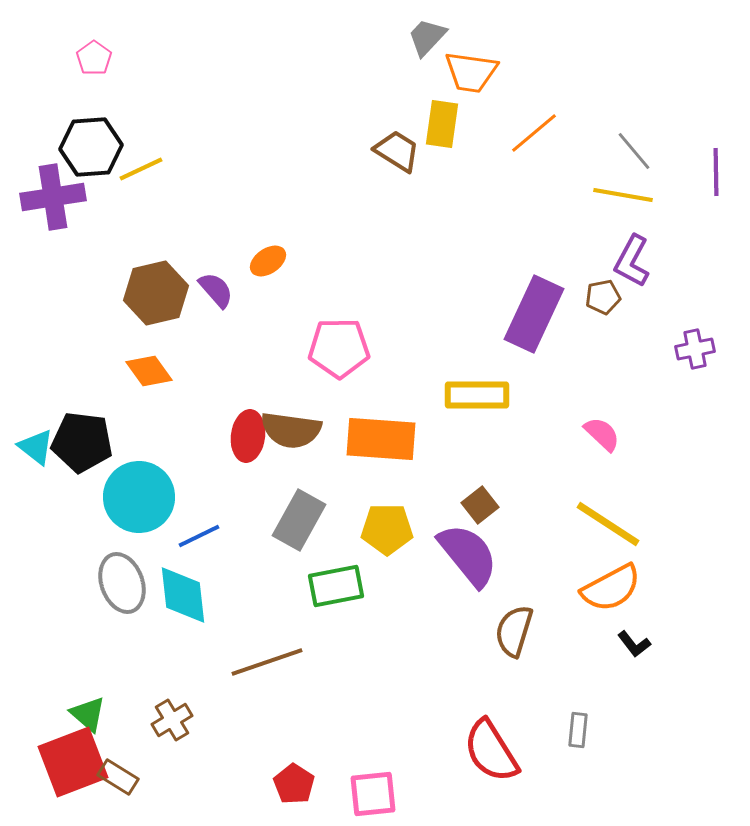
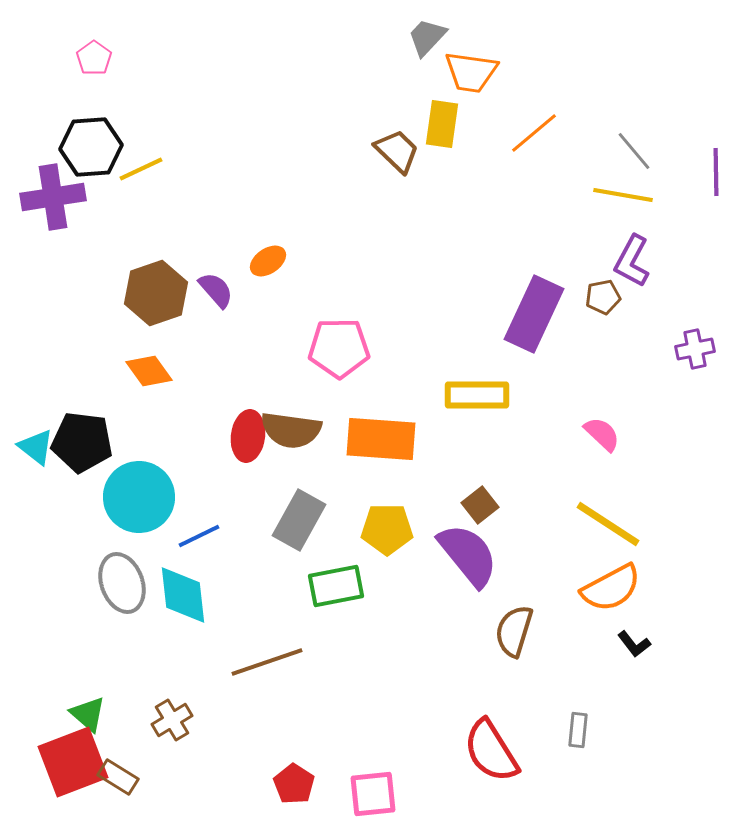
brown trapezoid at (397, 151): rotated 12 degrees clockwise
brown hexagon at (156, 293): rotated 6 degrees counterclockwise
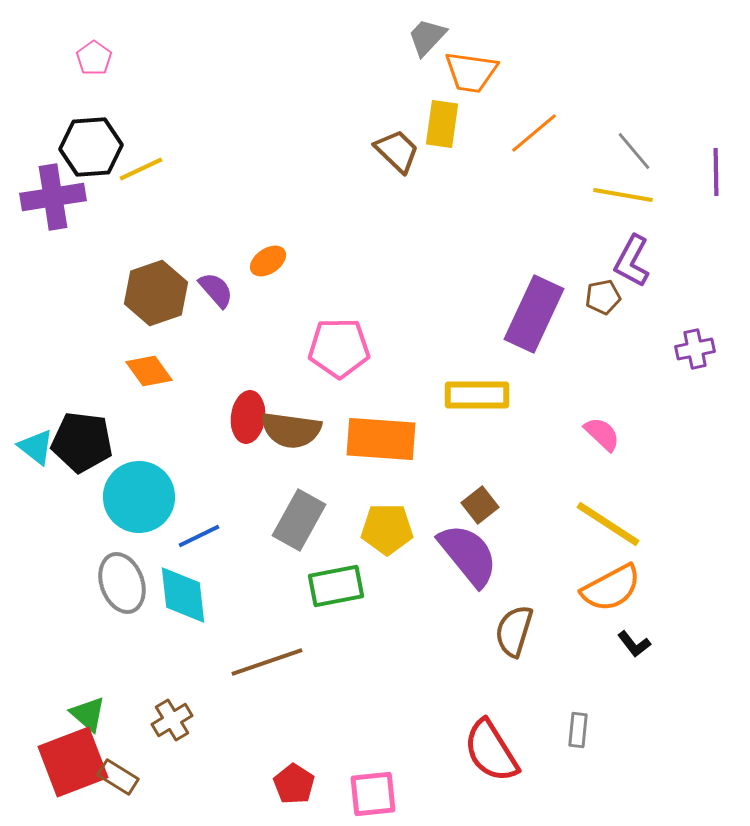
red ellipse at (248, 436): moved 19 px up
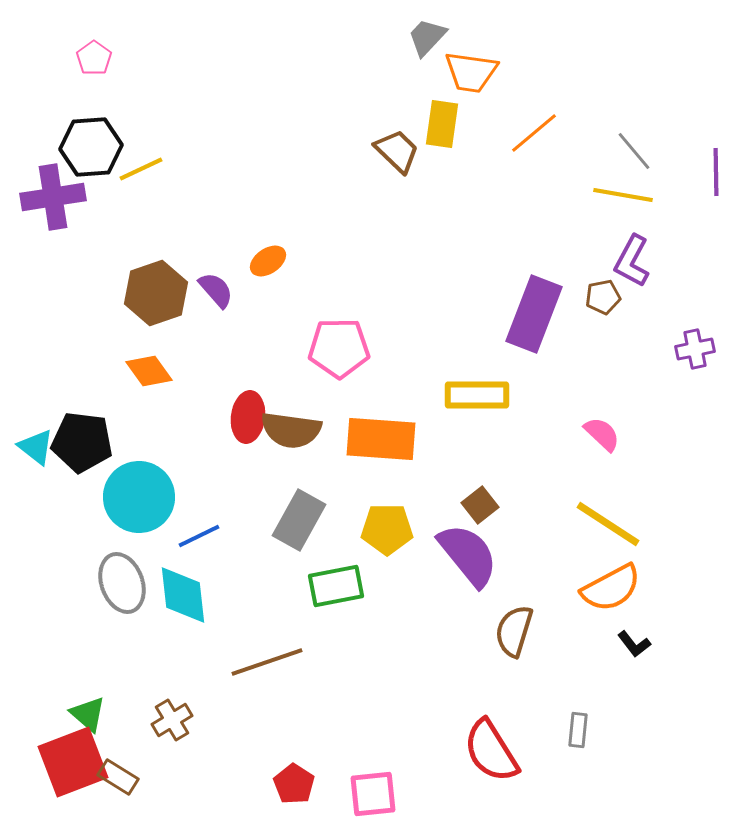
purple rectangle at (534, 314): rotated 4 degrees counterclockwise
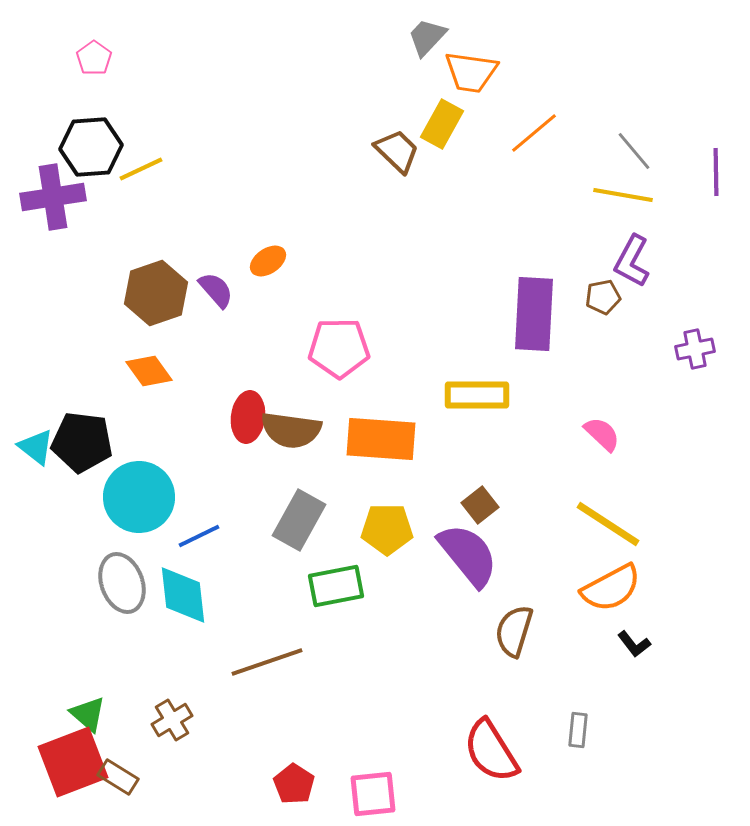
yellow rectangle at (442, 124): rotated 21 degrees clockwise
purple rectangle at (534, 314): rotated 18 degrees counterclockwise
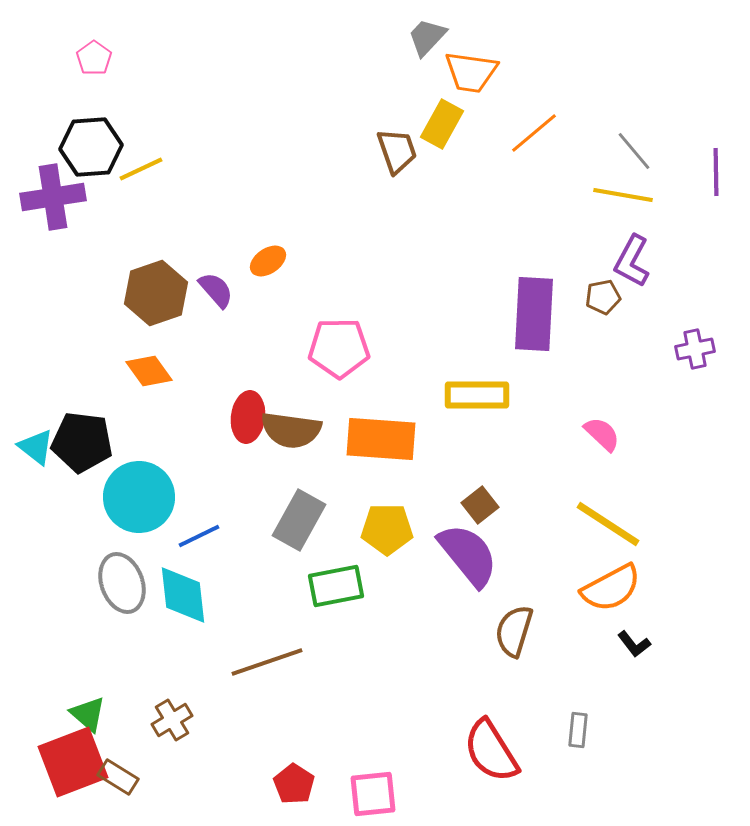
brown trapezoid at (397, 151): rotated 27 degrees clockwise
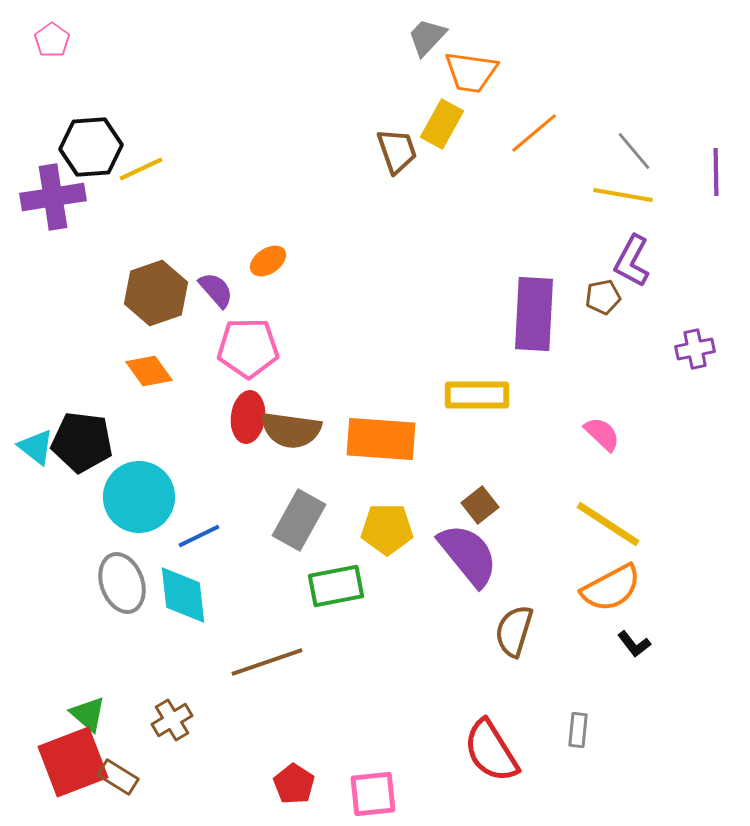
pink pentagon at (94, 58): moved 42 px left, 18 px up
pink pentagon at (339, 348): moved 91 px left
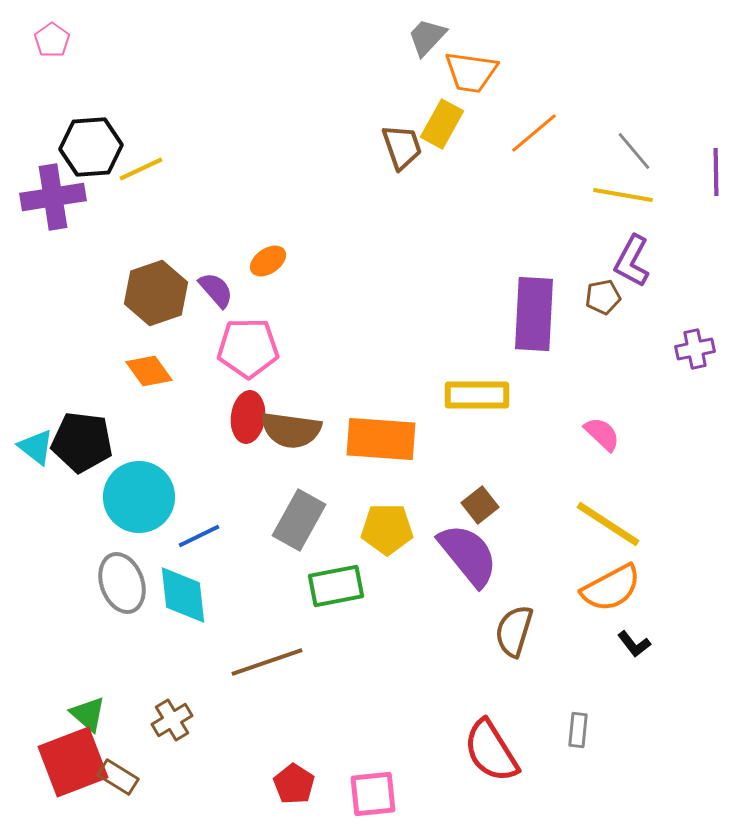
brown trapezoid at (397, 151): moved 5 px right, 4 px up
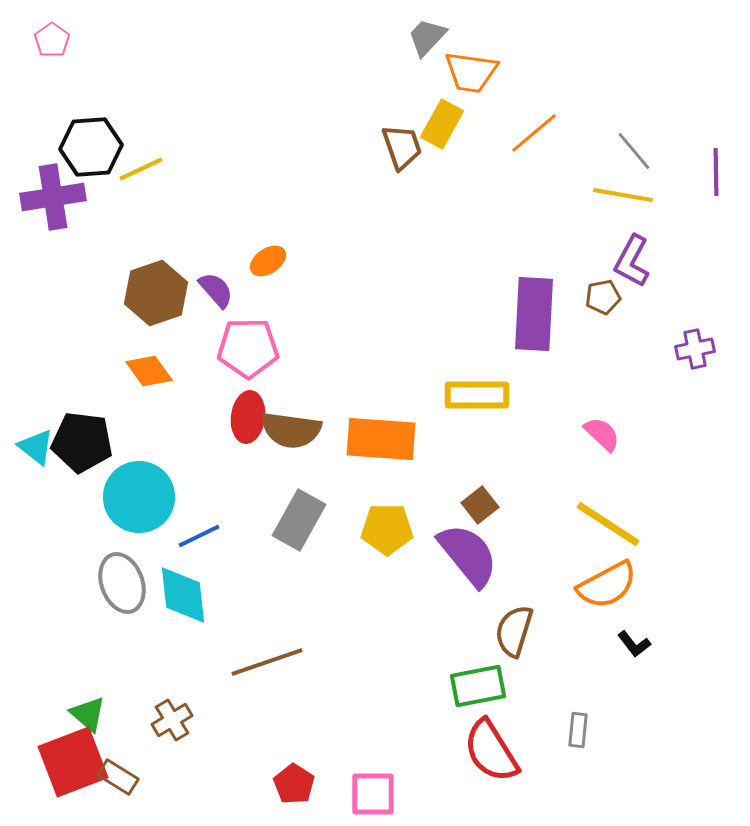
green rectangle at (336, 586): moved 142 px right, 100 px down
orange semicircle at (611, 588): moved 4 px left, 3 px up
pink square at (373, 794): rotated 6 degrees clockwise
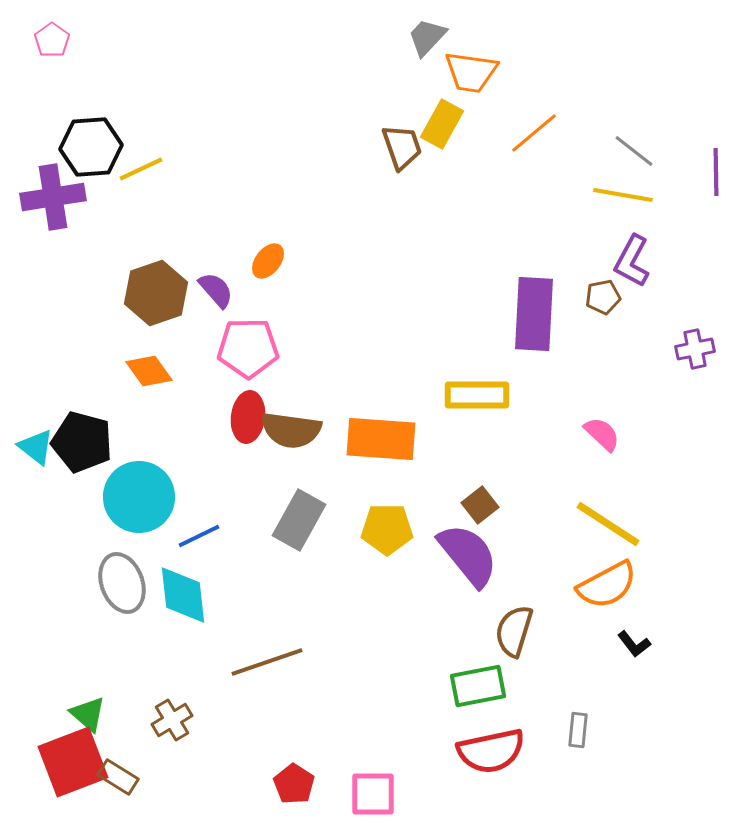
gray line at (634, 151): rotated 12 degrees counterclockwise
orange ellipse at (268, 261): rotated 18 degrees counterclockwise
black pentagon at (82, 442): rotated 8 degrees clockwise
red semicircle at (491, 751): rotated 70 degrees counterclockwise
